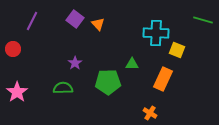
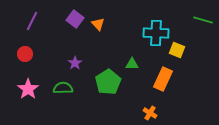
red circle: moved 12 px right, 5 px down
green pentagon: rotated 30 degrees counterclockwise
pink star: moved 11 px right, 3 px up
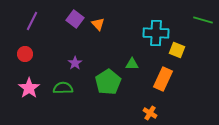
pink star: moved 1 px right, 1 px up
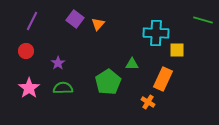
orange triangle: rotated 24 degrees clockwise
yellow square: rotated 21 degrees counterclockwise
red circle: moved 1 px right, 3 px up
purple star: moved 17 px left
orange cross: moved 2 px left, 11 px up
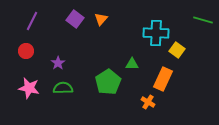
orange triangle: moved 3 px right, 5 px up
yellow square: rotated 35 degrees clockwise
pink star: rotated 25 degrees counterclockwise
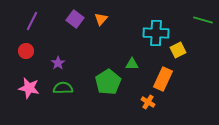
yellow square: moved 1 px right; rotated 28 degrees clockwise
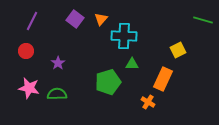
cyan cross: moved 32 px left, 3 px down
green pentagon: rotated 15 degrees clockwise
green semicircle: moved 6 px left, 6 px down
